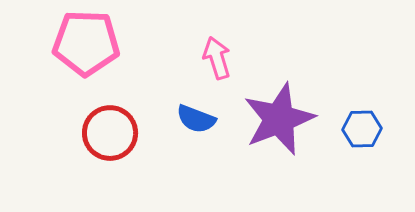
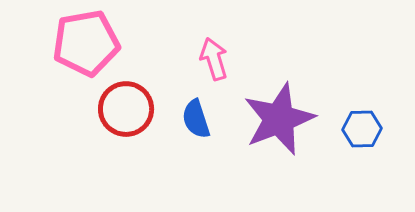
pink pentagon: rotated 12 degrees counterclockwise
pink arrow: moved 3 px left, 1 px down
blue semicircle: rotated 51 degrees clockwise
red circle: moved 16 px right, 24 px up
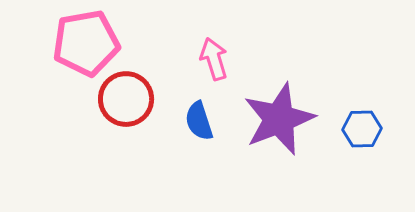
red circle: moved 10 px up
blue semicircle: moved 3 px right, 2 px down
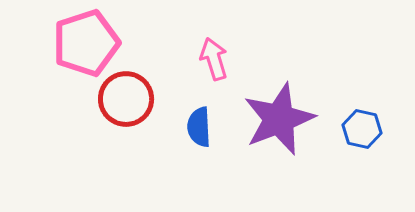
pink pentagon: rotated 8 degrees counterclockwise
blue semicircle: moved 6 px down; rotated 15 degrees clockwise
blue hexagon: rotated 15 degrees clockwise
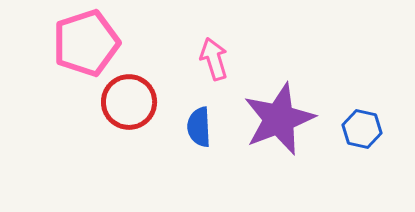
red circle: moved 3 px right, 3 px down
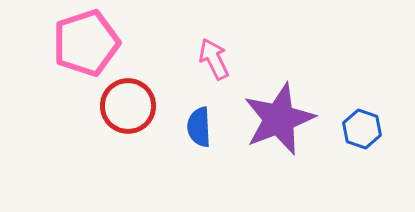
pink arrow: rotated 9 degrees counterclockwise
red circle: moved 1 px left, 4 px down
blue hexagon: rotated 6 degrees clockwise
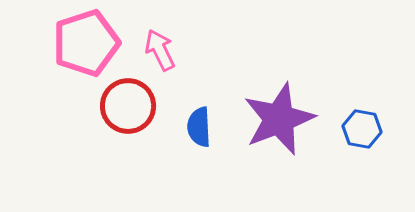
pink arrow: moved 54 px left, 9 px up
blue hexagon: rotated 9 degrees counterclockwise
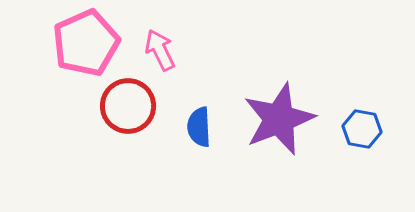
pink pentagon: rotated 6 degrees counterclockwise
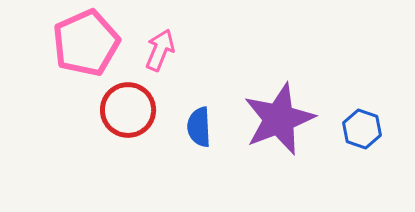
pink arrow: rotated 48 degrees clockwise
red circle: moved 4 px down
blue hexagon: rotated 9 degrees clockwise
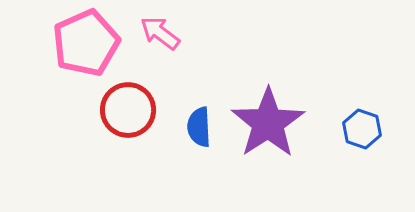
pink arrow: moved 17 px up; rotated 75 degrees counterclockwise
purple star: moved 11 px left, 4 px down; rotated 12 degrees counterclockwise
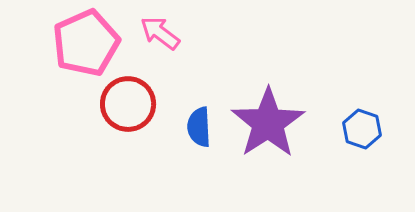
red circle: moved 6 px up
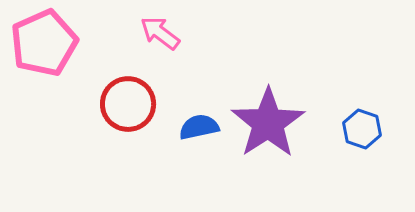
pink pentagon: moved 42 px left
blue semicircle: rotated 81 degrees clockwise
